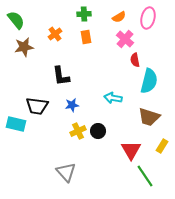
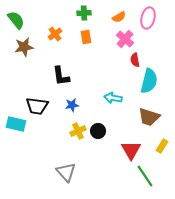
green cross: moved 1 px up
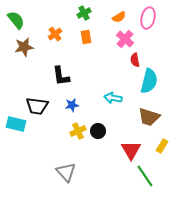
green cross: rotated 24 degrees counterclockwise
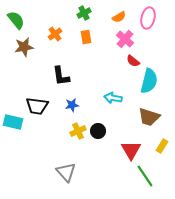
red semicircle: moved 2 px left, 1 px down; rotated 40 degrees counterclockwise
cyan rectangle: moved 3 px left, 2 px up
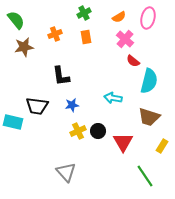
orange cross: rotated 16 degrees clockwise
red triangle: moved 8 px left, 8 px up
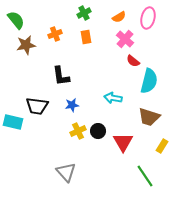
brown star: moved 2 px right, 2 px up
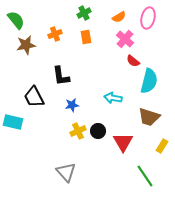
black trapezoid: moved 3 px left, 9 px up; rotated 55 degrees clockwise
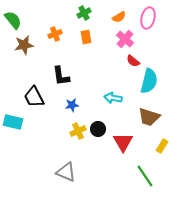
green semicircle: moved 3 px left
brown star: moved 2 px left
black circle: moved 2 px up
gray triangle: rotated 25 degrees counterclockwise
